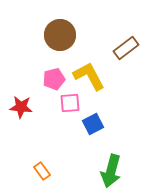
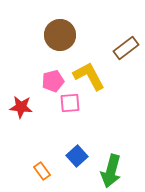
pink pentagon: moved 1 px left, 2 px down
blue square: moved 16 px left, 32 px down; rotated 15 degrees counterclockwise
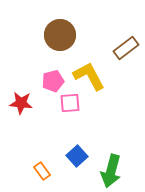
red star: moved 4 px up
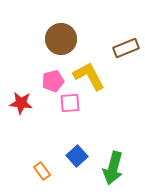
brown circle: moved 1 px right, 4 px down
brown rectangle: rotated 15 degrees clockwise
green arrow: moved 2 px right, 3 px up
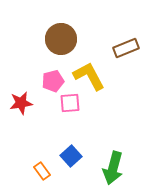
red star: rotated 15 degrees counterclockwise
blue square: moved 6 px left
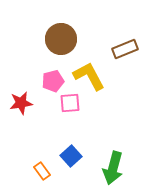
brown rectangle: moved 1 px left, 1 px down
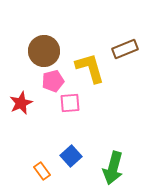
brown circle: moved 17 px left, 12 px down
yellow L-shape: moved 1 px right, 8 px up; rotated 12 degrees clockwise
red star: rotated 15 degrees counterclockwise
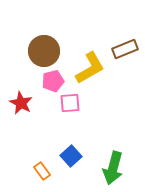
yellow L-shape: rotated 76 degrees clockwise
red star: rotated 20 degrees counterclockwise
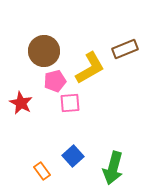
pink pentagon: moved 2 px right
blue square: moved 2 px right
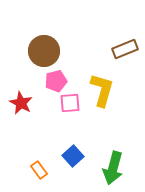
yellow L-shape: moved 12 px right, 22 px down; rotated 44 degrees counterclockwise
pink pentagon: moved 1 px right
orange rectangle: moved 3 px left, 1 px up
